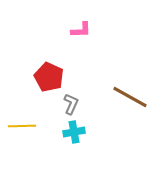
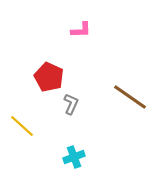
brown line: rotated 6 degrees clockwise
yellow line: rotated 44 degrees clockwise
cyan cross: moved 25 px down; rotated 10 degrees counterclockwise
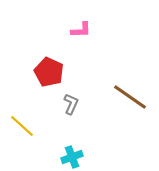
red pentagon: moved 5 px up
cyan cross: moved 2 px left
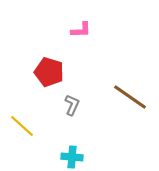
red pentagon: rotated 8 degrees counterclockwise
gray L-shape: moved 1 px right, 1 px down
cyan cross: rotated 25 degrees clockwise
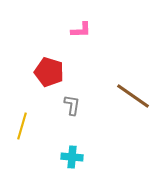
brown line: moved 3 px right, 1 px up
gray L-shape: rotated 15 degrees counterclockwise
yellow line: rotated 64 degrees clockwise
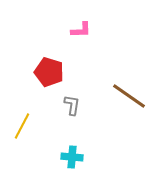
brown line: moved 4 px left
yellow line: rotated 12 degrees clockwise
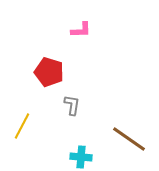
brown line: moved 43 px down
cyan cross: moved 9 px right
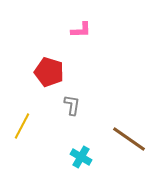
cyan cross: rotated 25 degrees clockwise
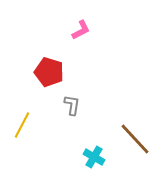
pink L-shape: rotated 25 degrees counterclockwise
yellow line: moved 1 px up
brown line: moved 6 px right; rotated 12 degrees clockwise
cyan cross: moved 13 px right
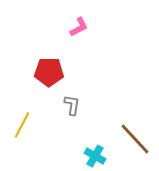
pink L-shape: moved 2 px left, 3 px up
red pentagon: rotated 16 degrees counterclockwise
cyan cross: moved 1 px right, 1 px up
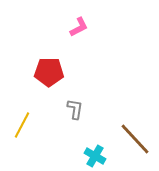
gray L-shape: moved 3 px right, 4 px down
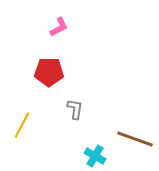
pink L-shape: moved 20 px left
brown line: rotated 27 degrees counterclockwise
